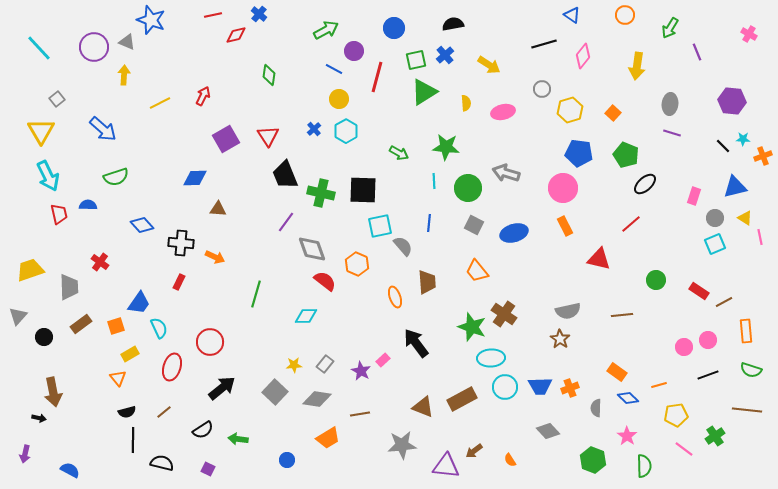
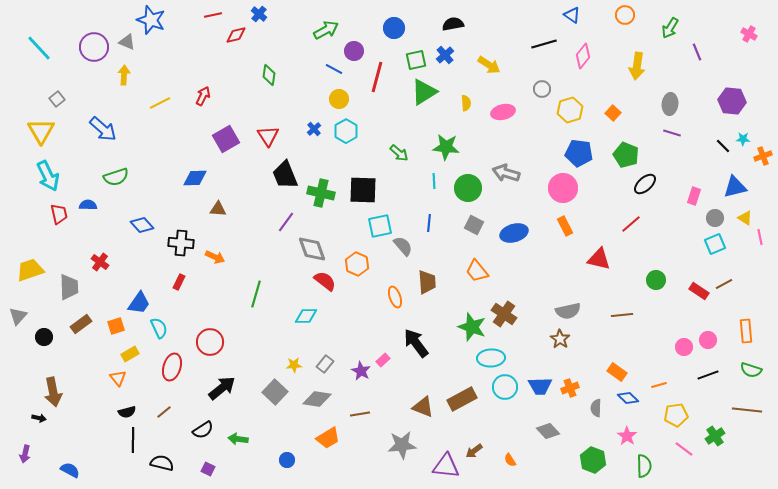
green arrow at (399, 153): rotated 12 degrees clockwise
brown line at (724, 302): moved 18 px up
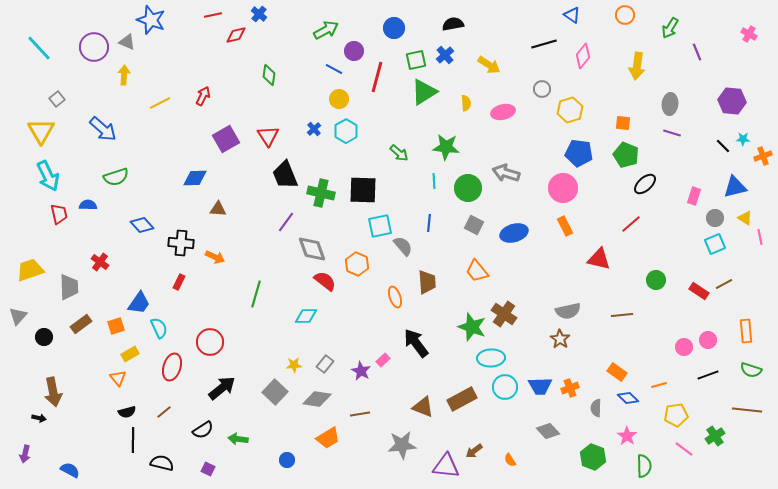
orange square at (613, 113): moved 10 px right, 10 px down; rotated 35 degrees counterclockwise
green hexagon at (593, 460): moved 3 px up
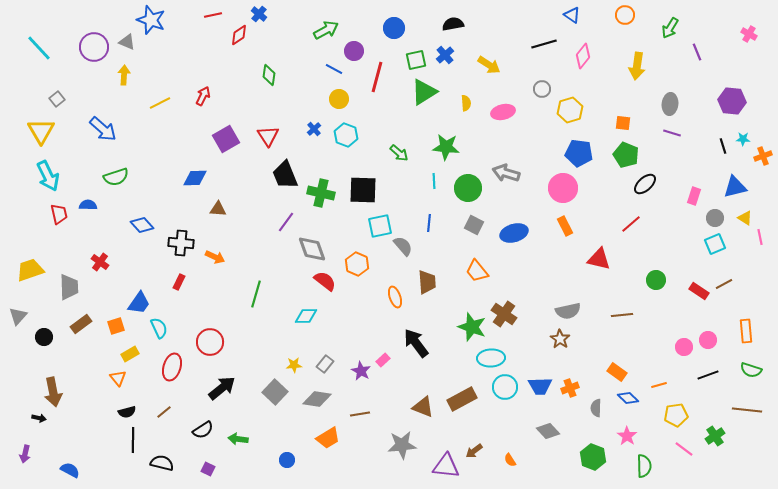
red diamond at (236, 35): moved 3 px right; rotated 20 degrees counterclockwise
cyan hexagon at (346, 131): moved 4 px down; rotated 10 degrees counterclockwise
black line at (723, 146): rotated 28 degrees clockwise
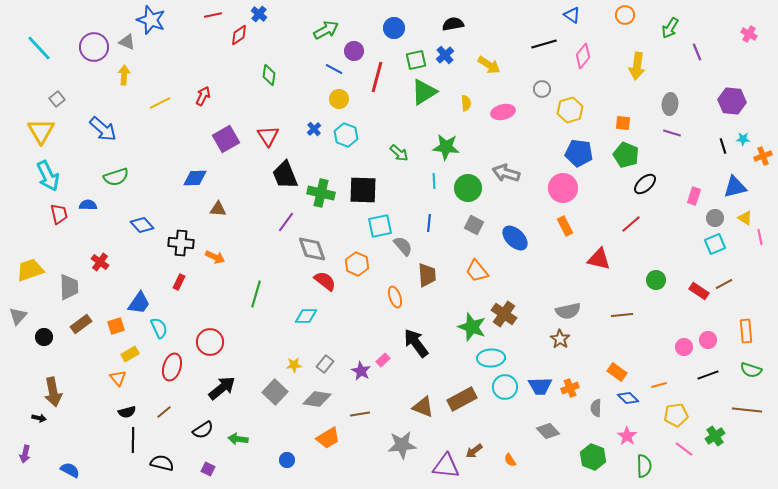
blue ellipse at (514, 233): moved 1 px right, 5 px down; rotated 60 degrees clockwise
brown trapezoid at (427, 282): moved 7 px up
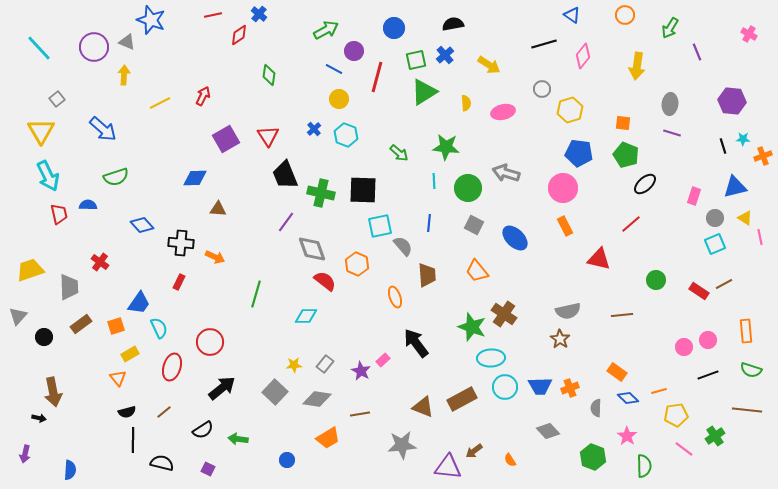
orange line at (659, 385): moved 6 px down
purple triangle at (446, 466): moved 2 px right, 1 px down
blue semicircle at (70, 470): rotated 66 degrees clockwise
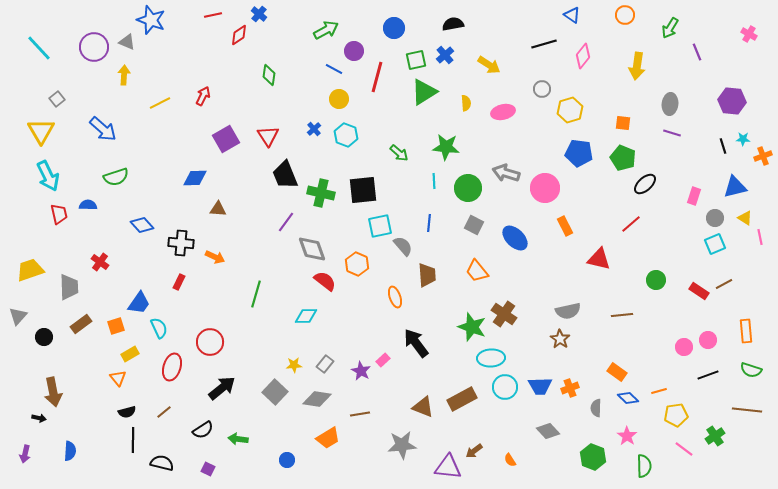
green pentagon at (626, 155): moved 3 px left, 3 px down
pink circle at (563, 188): moved 18 px left
black square at (363, 190): rotated 8 degrees counterclockwise
blue semicircle at (70, 470): moved 19 px up
